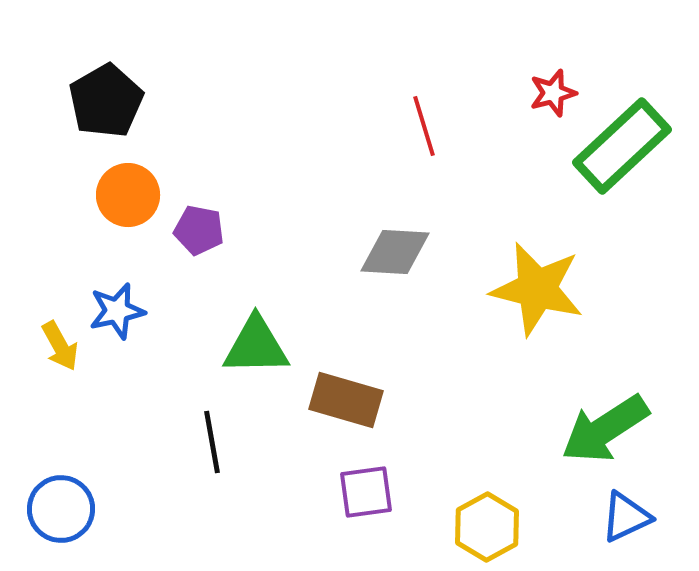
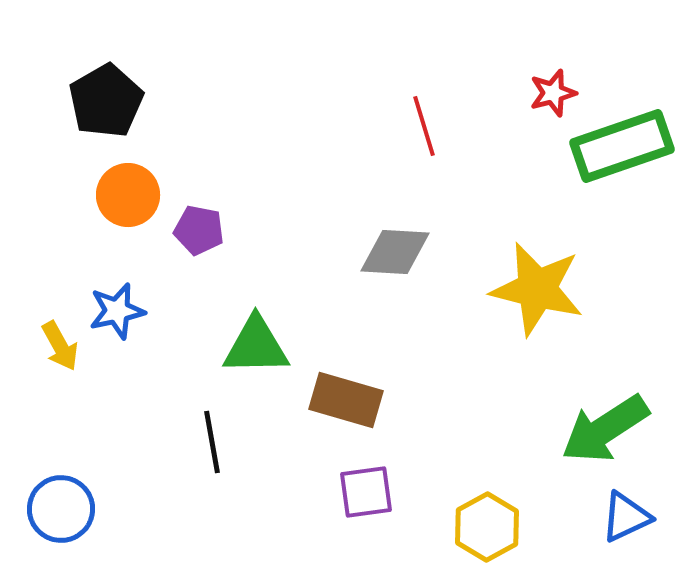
green rectangle: rotated 24 degrees clockwise
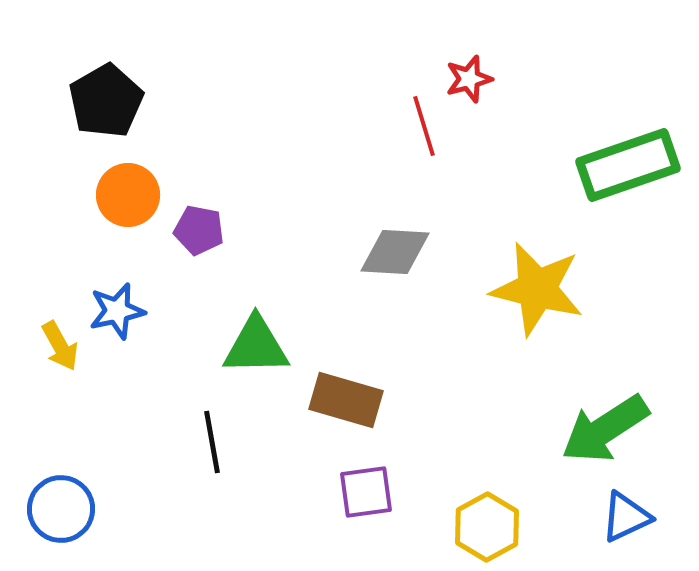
red star: moved 84 px left, 14 px up
green rectangle: moved 6 px right, 19 px down
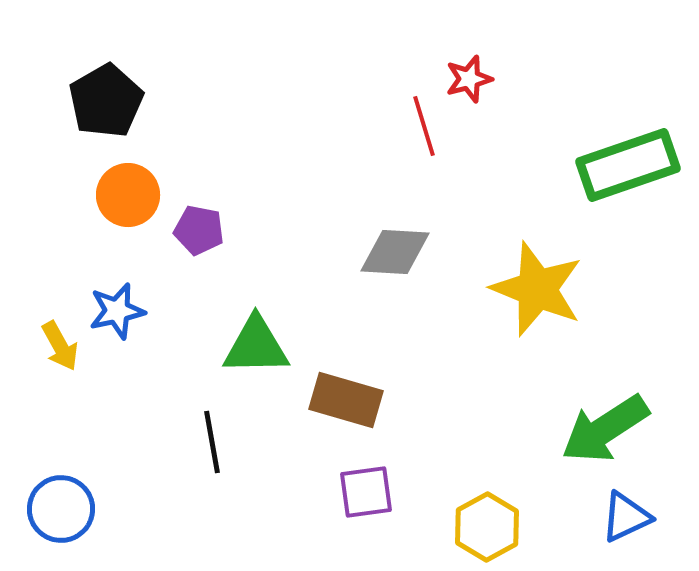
yellow star: rotated 8 degrees clockwise
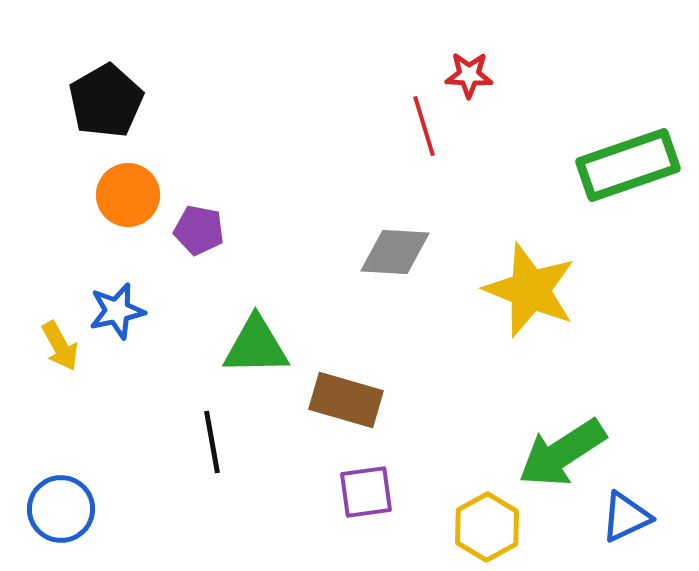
red star: moved 4 px up; rotated 18 degrees clockwise
yellow star: moved 7 px left, 1 px down
green arrow: moved 43 px left, 24 px down
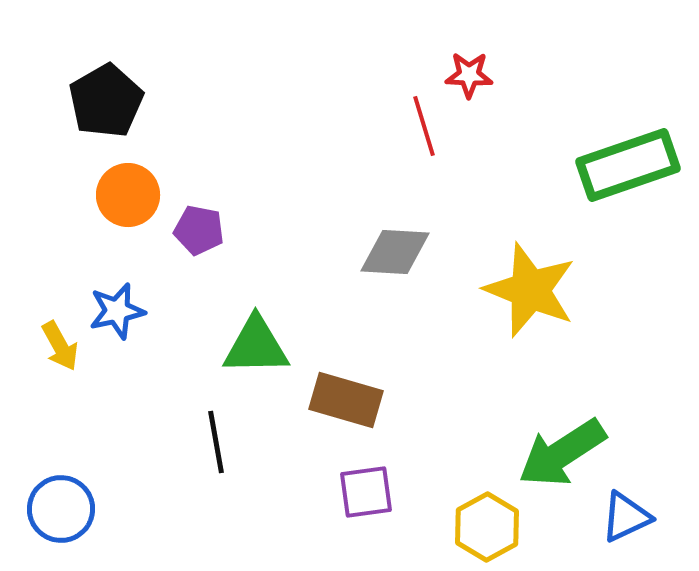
black line: moved 4 px right
